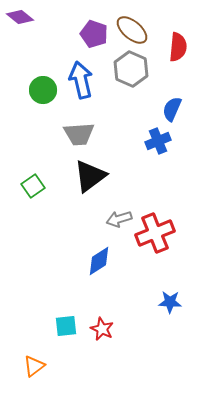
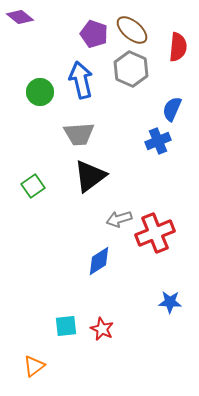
green circle: moved 3 px left, 2 px down
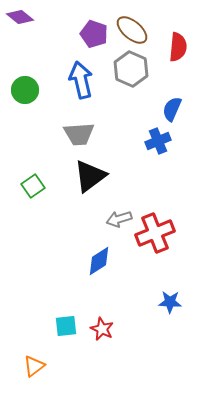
green circle: moved 15 px left, 2 px up
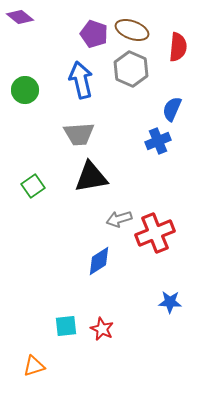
brown ellipse: rotated 20 degrees counterclockwise
black triangle: moved 1 px right, 1 px down; rotated 27 degrees clockwise
orange triangle: rotated 20 degrees clockwise
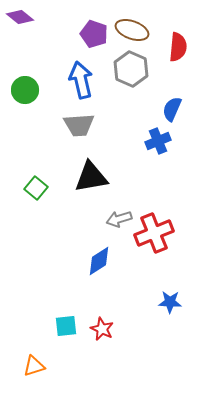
gray trapezoid: moved 9 px up
green square: moved 3 px right, 2 px down; rotated 15 degrees counterclockwise
red cross: moved 1 px left
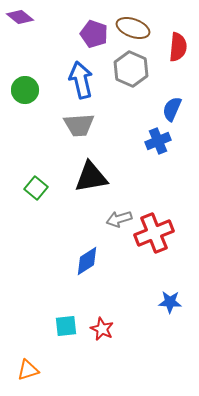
brown ellipse: moved 1 px right, 2 px up
blue diamond: moved 12 px left
orange triangle: moved 6 px left, 4 px down
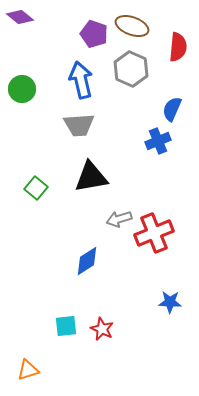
brown ellipse: moved 1 px left, 2 px up
green circle: moved 3 px left, 1 px up
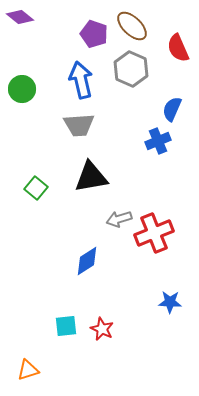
brown ellipse: rotated 24 degrees clockwise
red semicircle: moved 1 px down; rotated 152 degrees clockwise
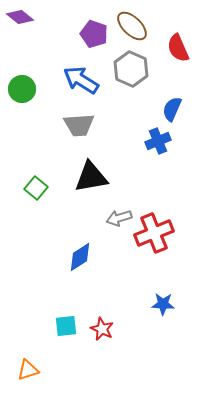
blue arrow: rotated 45 degrees counterclockwise
gray arrow: moved 1 px up
blue diamond: moved 7 px left, 4 px up
blue star: moved 7 px left, 2 px down
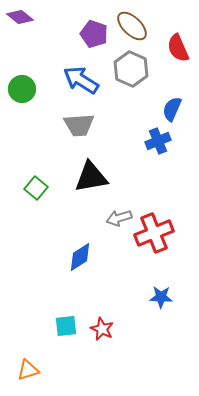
blue star: moved 2 px left, 7 px up
